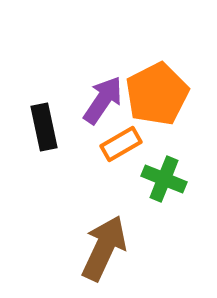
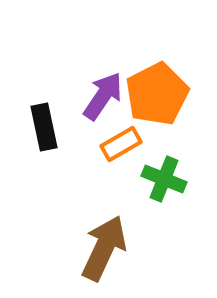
purple arrow: moved 4 px up
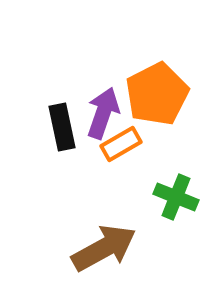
purple arrow: moved 17 px down; rotated 15 degrees counterclockwise
black rectangle: moved 18 px right
green cross: moved 12 px right, 18 px down
brown arrow: rotated 36 degrees clockwise
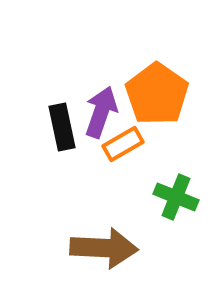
orange pentagon: rotated 10 degrees counterclockwise
purple arrow: moved 2 px left, 1 px up
orange rectangle: moved 2 px right
brown arrow: rotated 32 degrees clockwise
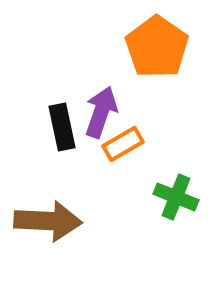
orange pentagon: moved 47 px up
brown arrow: moved 56 px left, 27 px up
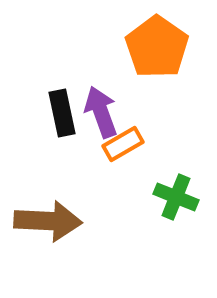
purple arrow: rotated 39 degrees counterclockwise
black rectangle: moved 14 px up
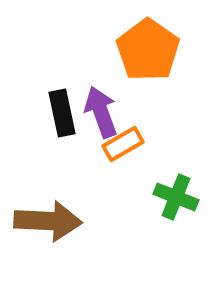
orange pentagon: moved 9 px left, 3 px down
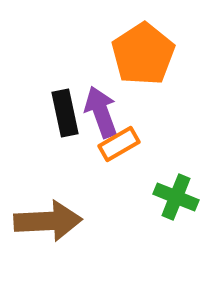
orange pentagon: moved 5 px left, 4 px down; rotated 4 degrees clockwise
black rectangle: moved 3 px right
orange rectangle: moved 4 px left
brown arrow: rotated 6 degrees counterclockwise
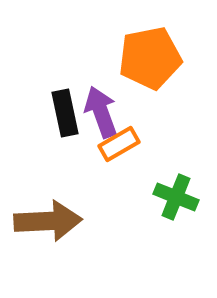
orange pentagon: moved 7 px right, 4 px down; rotated 22 degrees clockwise
